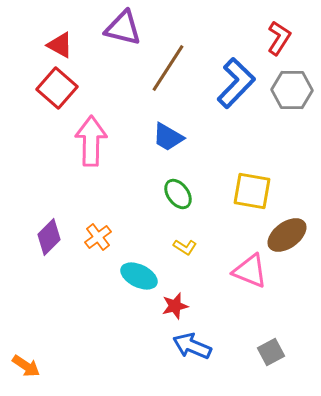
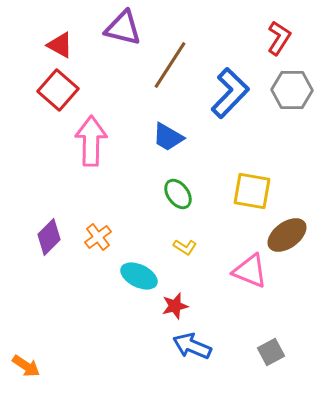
brown line: moved 2 px right, 3 px up
blue L-shape: moved 6 px left, 10 px down
red square: moved 1 px right, 2 px down
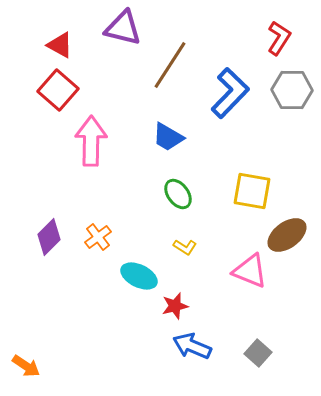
gray square: moved 13 px left, 1 px down; rotated 20 degrees counterclockwise
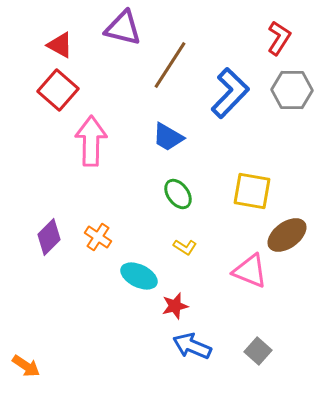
orange cross: rotated 20 degrees counterclockwise
gray square: moved 2 px up
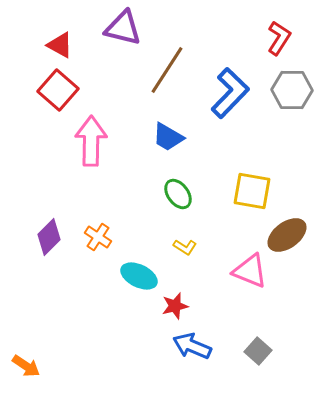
brown line: moved 3 px left, 5 px down
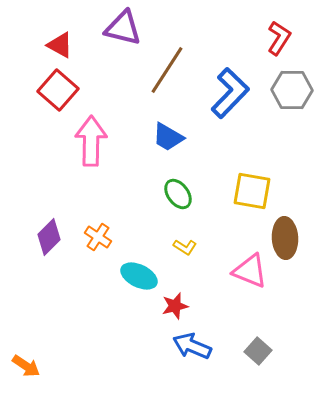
brown ellipse: moved 2 px left, 3 px down; rotated 57 degrees counterclockwise
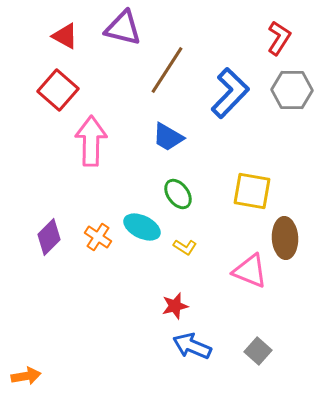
red triangle: moved 5 px right, 9 px up
cyan ellipse: moved 3 px right, 49 px up
orange arrow: moved 10 px down; rotated 44 degrees counterclockwise
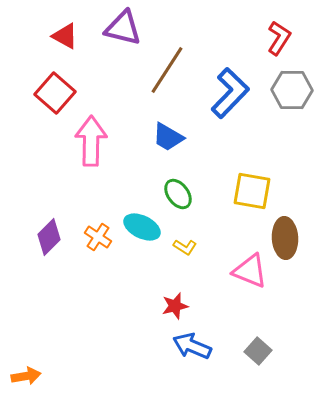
red square: moved 3 px left, 3 px down
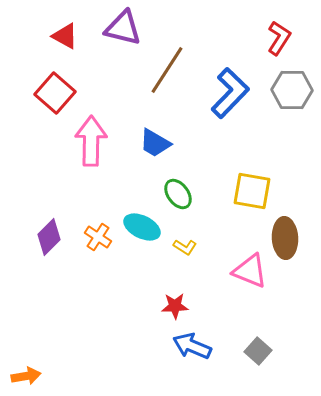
blue trapezoid: moved 13 px left, 6 px down
red star: rotated 12 degrees clockwise
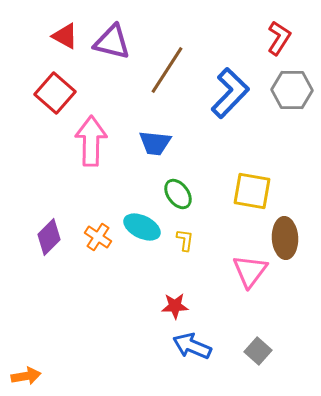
purple triangle: moved 11 px left, 14 px down
blue trapezoid: rotated 24 degrees counterclockwise
yellow L-shape: moved 7 px up; rotated 115 degrees counterclockwise
pink triangle: rotated 45 degrees clockwise
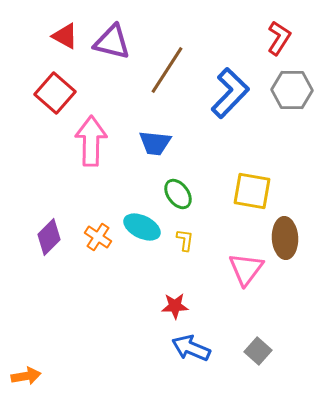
pink triangle: moved 4 px left, 2 px up
blue arrow: moved 1 px left, 2 px down
